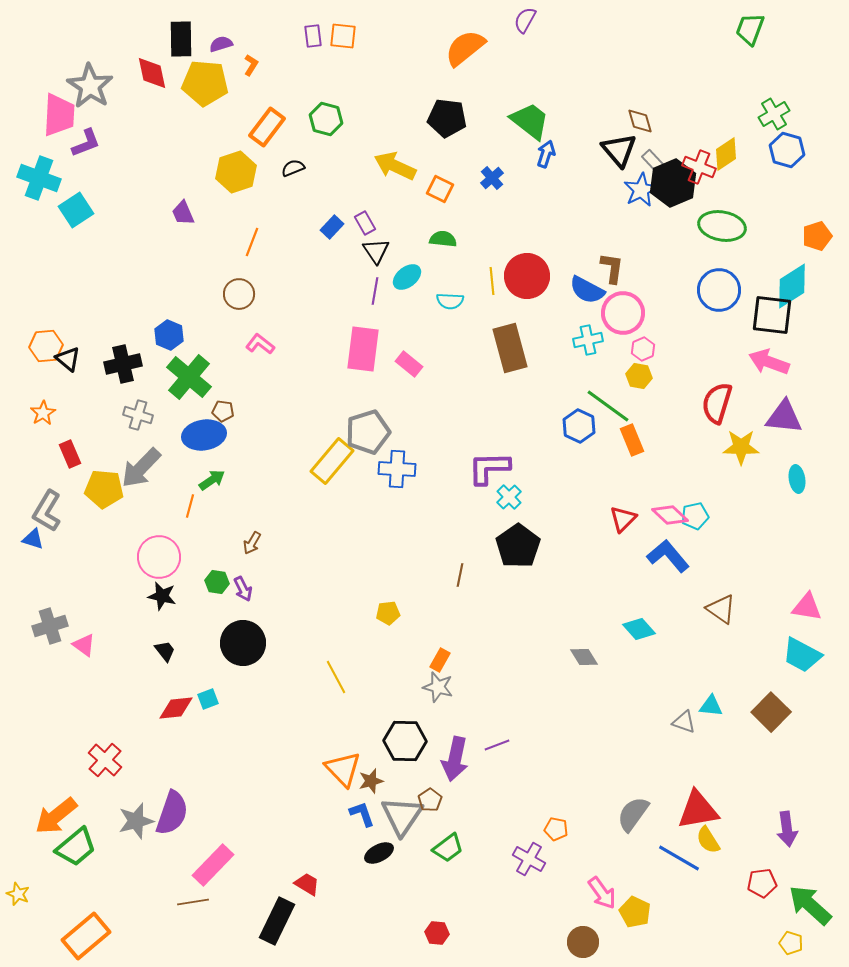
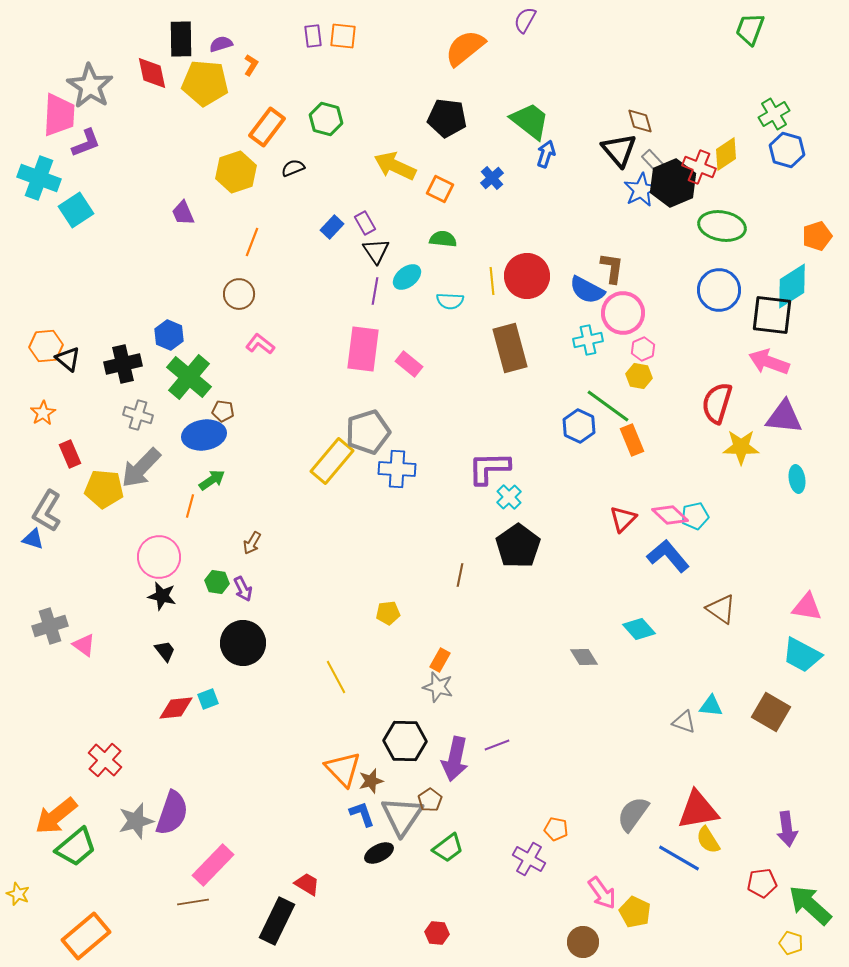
brown square at (771, 712): rotated 15 degrees counterclockwise
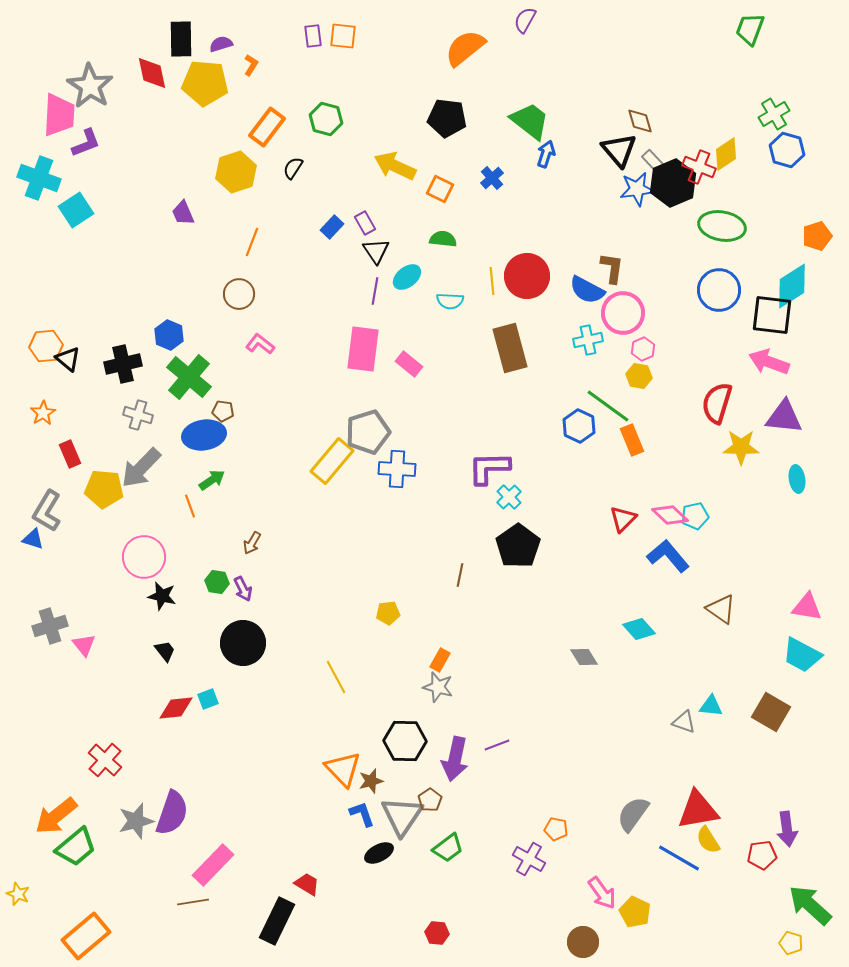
black semicircle at (293, 168): rotated 35 degrees counterclockwise
blue star at (641, 190): moved 4 px left, 1 px up; rotated 20 degrees clockwise
orange line at (190, 506): rotated 35 degrees counterclockwise
pink circle at (159, 557): moved 15 px left
pink triangle at (84, 645): rotated 15 degrees clockwise
red pentagon at (762, 883): moved 28 px up
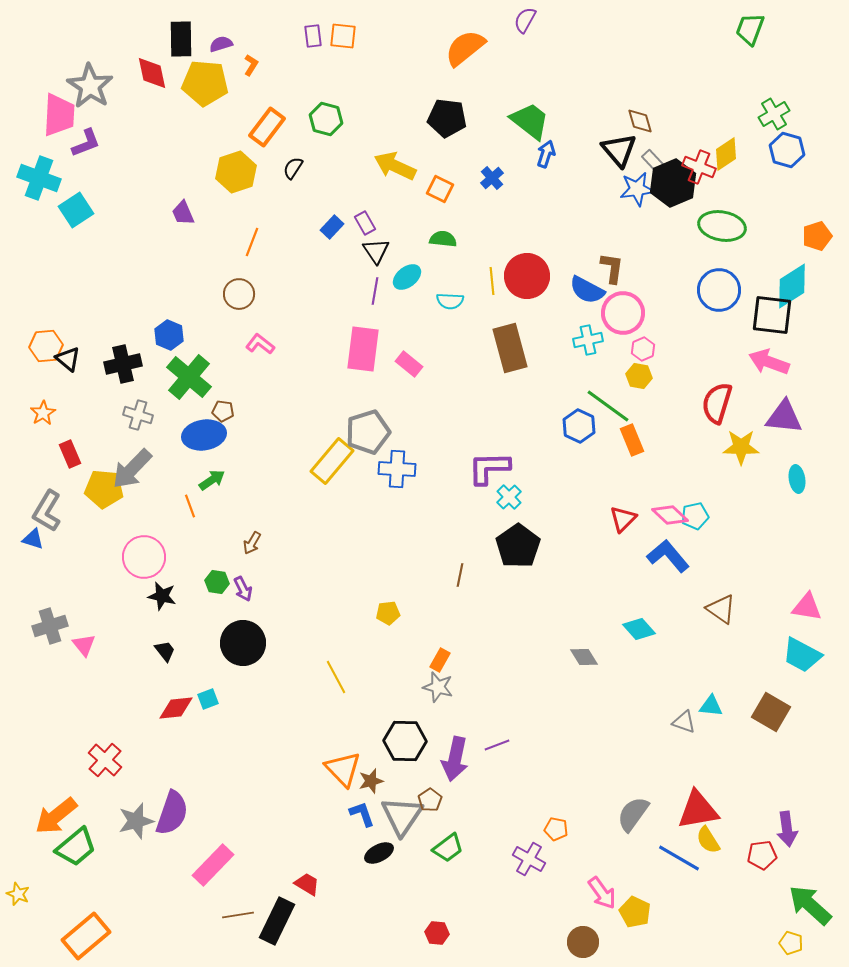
gray arrow at (141, 468): moved 9 px left, 1 px down
brown line at (193, 902): moved 45 px right, 13 px down
